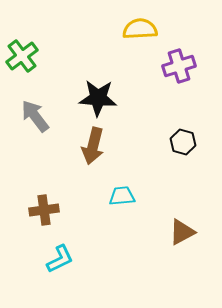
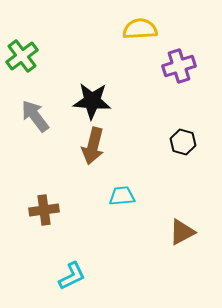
black star: moved 6 px left, 3 px down
cyan L-shape: moved 12 px right, 17 px down
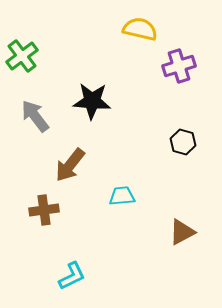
yellow semicircle: rotated 16 degrees clockwise
brown arrow: moved 23 px left, 19 px down; rotated 24 degrees clockwise
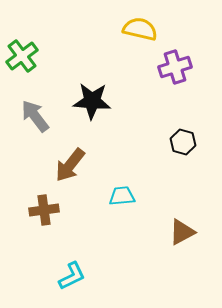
purple cross: moved 4 px left, 1 px down
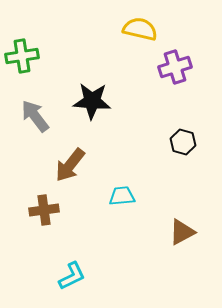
green cross: rotated 28 degrees clockwise
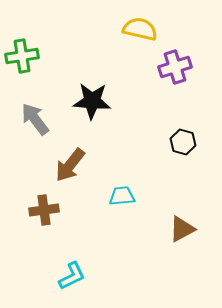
gray arrow: moved 3 px down
brown triangle: moved 3 px up
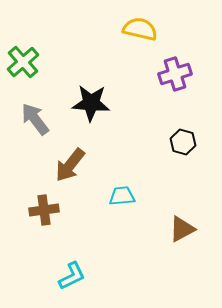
green cross: moved 1 px right, 6 px down; rotated 32 degrees counterclockwise
purple cross: moved 7 px down
black star: moved 1 px left, 2 px down
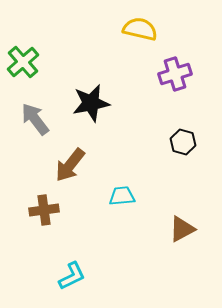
black star: rotated 15 degrees counterclockwise
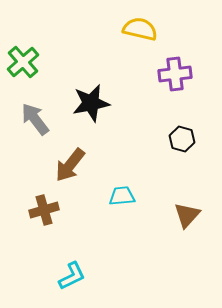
purple cross: rotated 12 degrees clockwise
black hexagon: moved 1 px left, 3 px up
brown cross: rotated 8 degrees counterclockwise
brown triangle: moved 5 px right, 14 px up; rotated 20 degrees counterclockwise
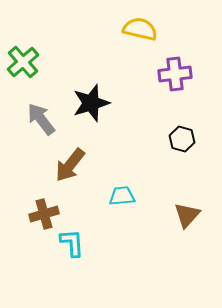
black star: rotated 6 degrees counterclockwise
gray arrow: moved 6 px right
brown cross: moved 4 px down
cyan L-shape: moved 33 px up; rotated 68 degrees counterclockwise
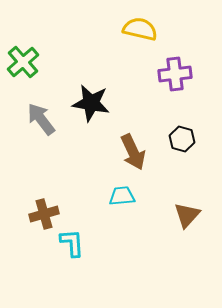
black star: rotated 27 degrees clockwise
brown arrow: moved 63 px right, 13 px up; rotated 63 degrees counterclockwise
